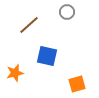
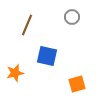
gray circle: moved 5 px right, 5 px down
brown line: moved 2 px left; rotated 25 degrees counterclockwise
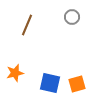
blue square: moved 3 px right, 27 px down
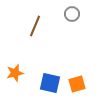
gray circle: moved 3 px up
brown line: moved 8 px right, 1 px down
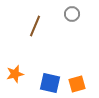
orange star: moved 1 px down
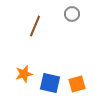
orange star: moved 9 px right
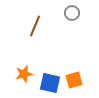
gray circle: moved 1 px up
orange square: moved 3 px left, 4 px up
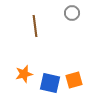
brown line: rotated 30 degrees counterclockwise
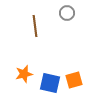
gray circle: moved 5 px left
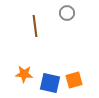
orange star: rotated 18 degrees clockwise
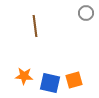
gray circle: moved 19 px right
orange star: moved 2 px down
